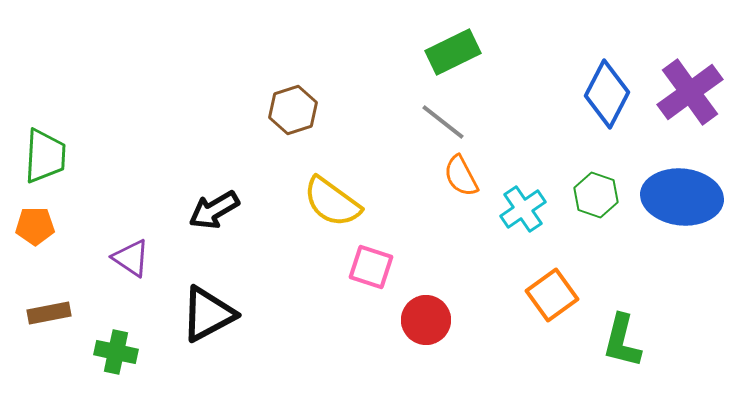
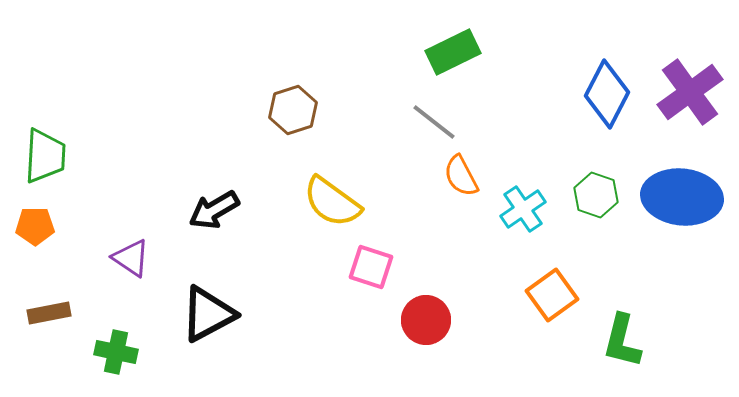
gray line: moved 9 px left
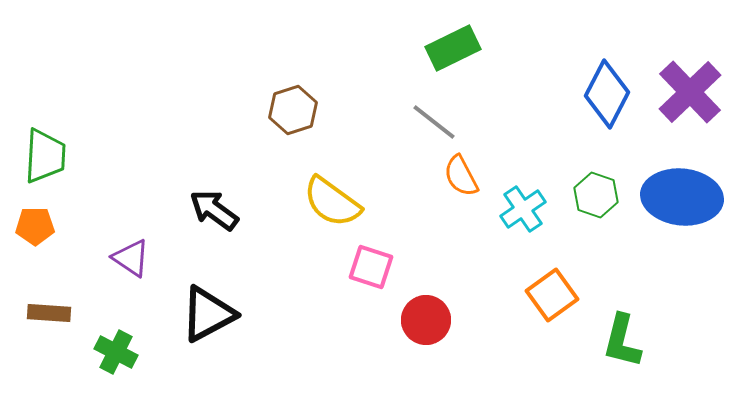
green rectangle: moved 4 px up
purple cross: rotated 8 degrees counterclockwise
black arrow: rotated 66 degrees clockwise
brown rectangle: rotated 15 degrees clockwise
green cross: rotated 15 degrees clockwise
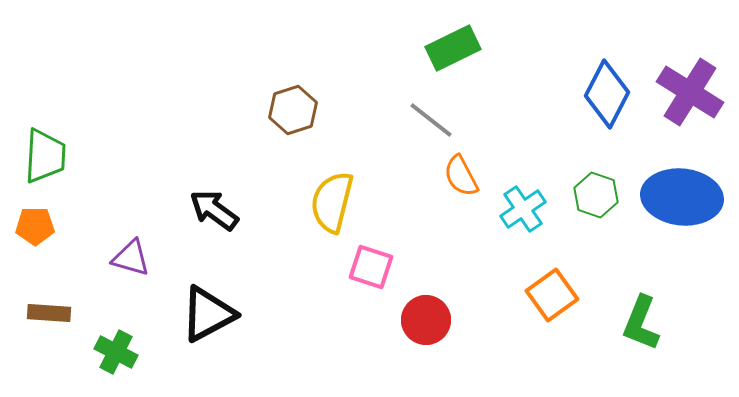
purple cross: rotated 14 degrees counterclockwise
gray line: moved 3 px left, 2 px up
yellow semicircle: rotated 68 degrees clockwise
purple triangle: rotated 18 degrees counterclockwise
green L-shape: moved 19 px right, 18 px up; rotated 8 degrees clockwise
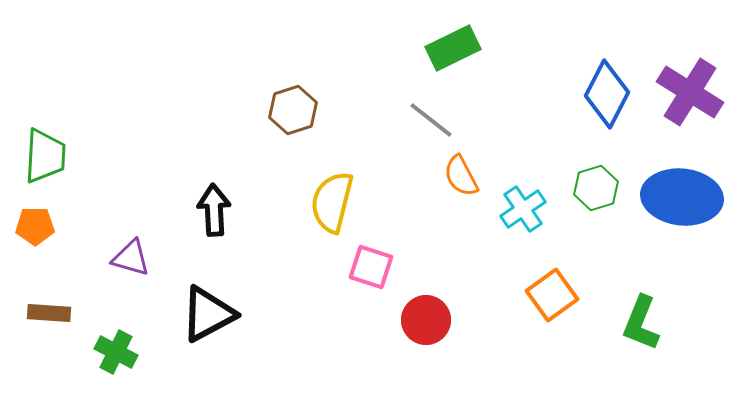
green hexagon: moved 7 px up; rotated 24 degrees clockwise
black arrow: rotated 51 degrees clockwise
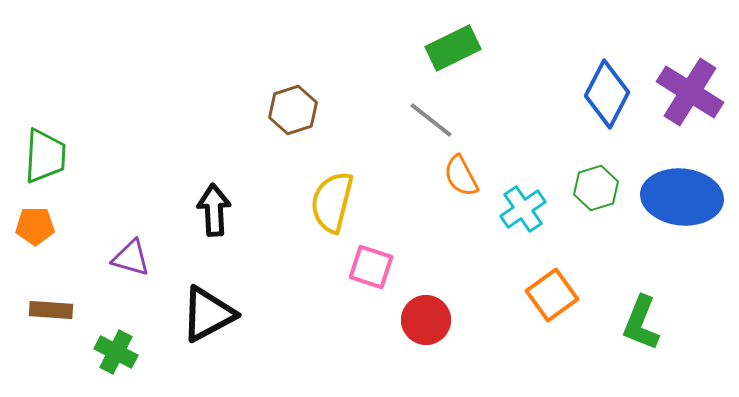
brown rectangle: moved 2 px right, 3 px up
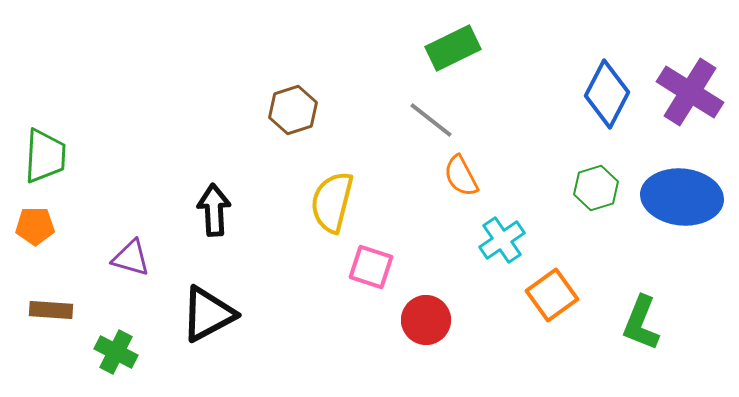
cyan cross: moved 21 px left, 31 px down
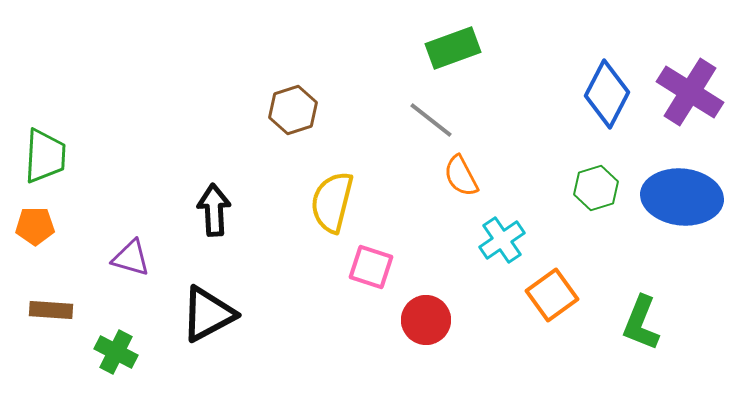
green rectangle: rotated 6 degrees clockwise
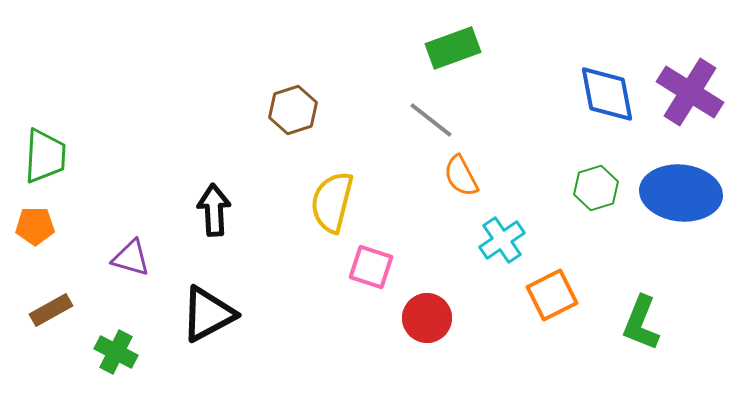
blue diamond: rotated 38 degrees counterclockwise
blue ellipse: moved 1 px left, 4 px up
orange square: rotated 9 degrees clockwise
brown rectangle: rotated 33 degrees counterclockwise
red circle: moved 1 px right, 2 px up
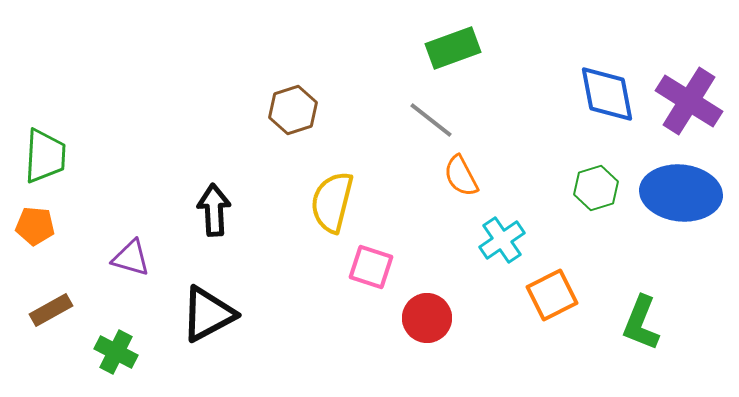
purple cross: moved 1 px left, 9 px down
orange pentagon: rotated 6 degrees clockwise
